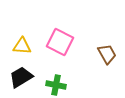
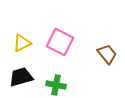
yellow triangle: moved 3 px up; rotated 30 degrees counterclockwise
brown trapezoid: rotated 10 degrees counterclockwise
black trapezoid: rotated 15 degrees clockwise
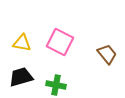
yellow triangle: rotated 36 degrees clockwise
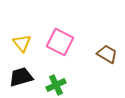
yellow triangle: rotated 42 degrees clockwise
brown trapezoid: rotated 20 degrees counterclockwise
green cross: rotated 36 degrees counterclockwise
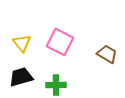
green cross: rotated 24 degrees clockwise
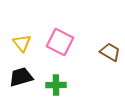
brown trapezoid: moved 3 px right, 2 px up
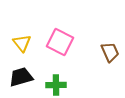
brown trapezoid: rotated 35 degrees clockwise
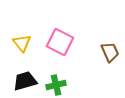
black trapezoid: moved 4 px right, 4 px down
green cross: rotated 12 degrees counterclockwise
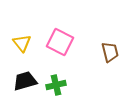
brown trapezoid: rotated 10 degrees clockwise
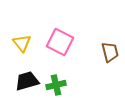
black trapezoid: moved 2 px right
